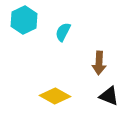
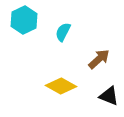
brown arrow: moved 4 px up; rotated 135 degrees counterclockwise
yellow diamond: moved 6 px right, 10 px up
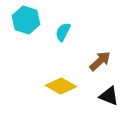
cyan hexagon: moved 2 px right; rotated 16 degrees counterclockwise
brown arrow: moved 1 px right, 2 px down
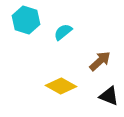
cyan semicircle: rotated 24 degrees clockwise
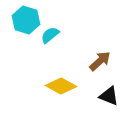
cyan semicircle: moved 13 px left, 3 px down
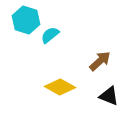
yellow diamond: moved 1 px left, 1 px down
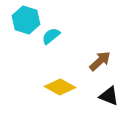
cyan semicircle: moved 1 px right, 1 px down
